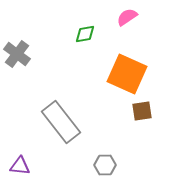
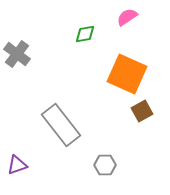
brown square: rotated 20 degrees counterclockwise
gray rectangle: moved 3 px down
purple triangle: moved 3 px left, 1 px up; rotated 25 degrees counterclockwise
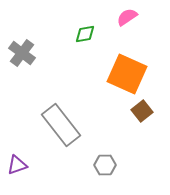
gray cross: moved 5 px right, 1 px up
brown square: rotated 10 degrees counterclockwise
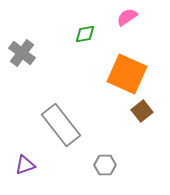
purple triangle: moved 8 px right
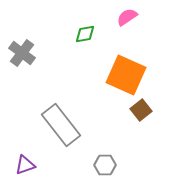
orange square: moved 1 px left, 1 px down
brown square: moved 1 px left, 1 px up
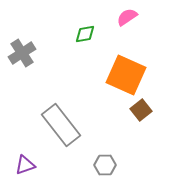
gray cross: rotated 20 degrees clockwise
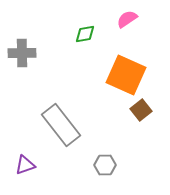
pink semicircle: moved 2 px down
gray cross: rotated 32 degrees clockwise
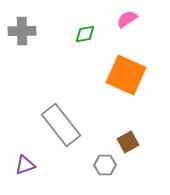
gray cross: moved 22 px up
brown square: moved 13 px left, 32 px down; rotated 10 degrees clockwise
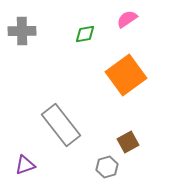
orange square: rotated 30 degrees clockwise
gray hexagon: moved 2 px right, 2 px down; rotated 15 degrees counterclockwise
